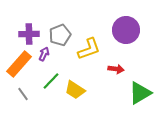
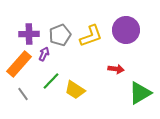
yellow L-shape: moved 2 px right, 13 px up
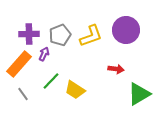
green triangle: moved 1 px left, 1 px down
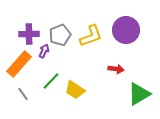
purple arrow: moved 3 px up
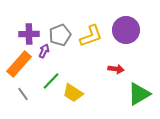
yellow trapezoid: moved 2 px left, 3 px down
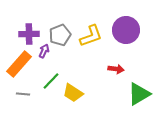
gray line: rotated 48 degrees counterclockwise
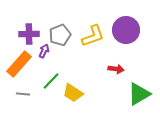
yellow L-shape: moved 2 px right
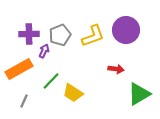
orange rectangle: moved 5 px down; rotated 20 degrees clockwise
gray line: moved 1 px right, 7 px down; rotated 72 degrees counterclockwise
